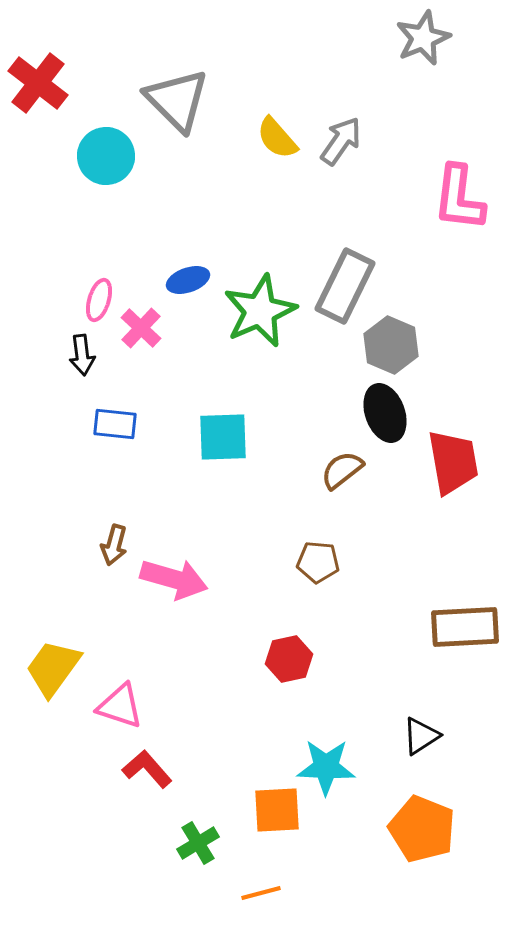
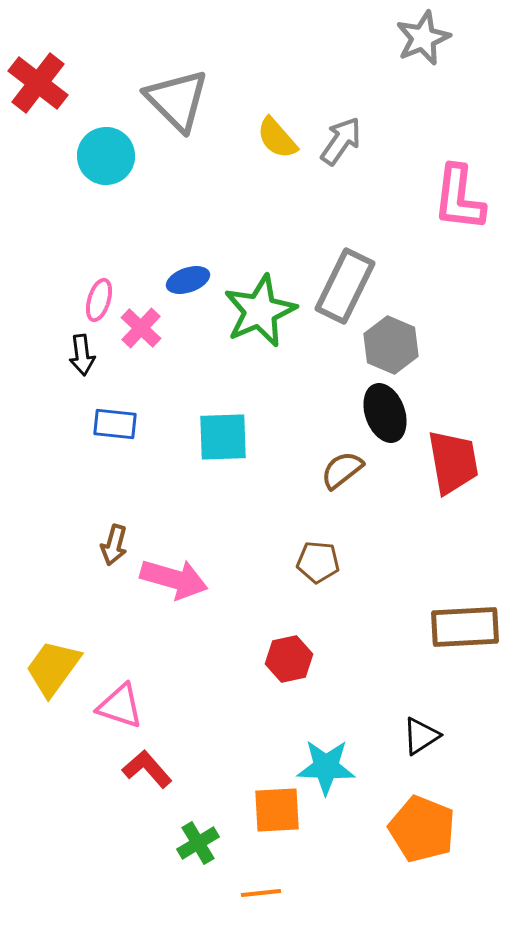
orange line: rotated 9 degrees clockwise
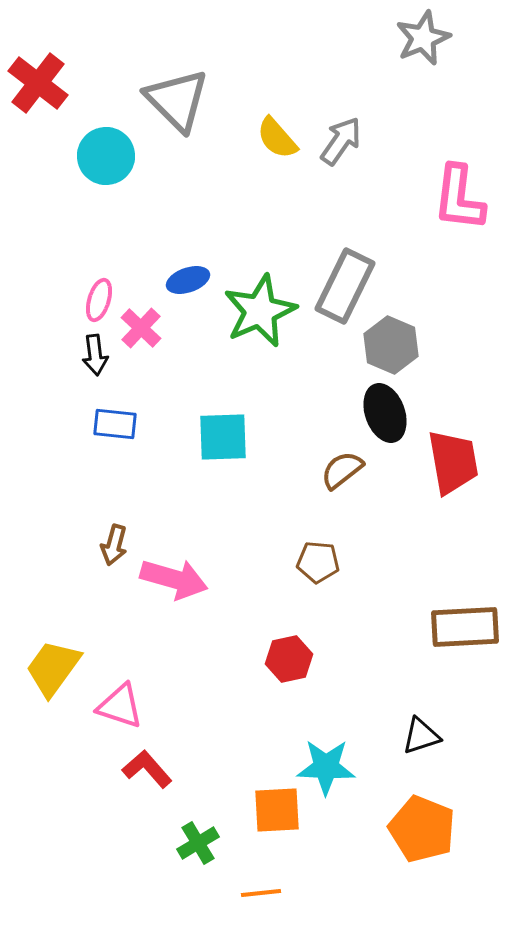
black arrow: moved 13 px right
black triangle: rotated 15 degrees clockwise
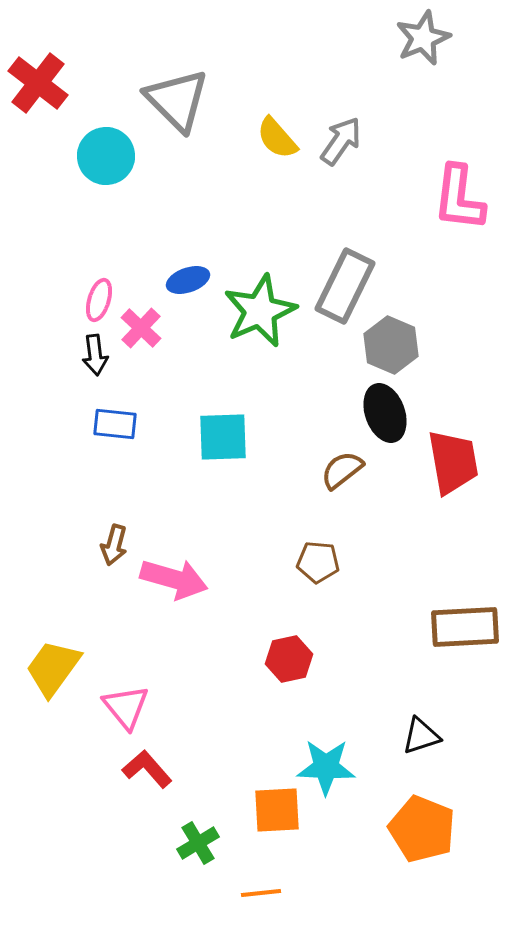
pink triangle: moved 6 px right, 1 px down; rotated 33 degrees clockwise
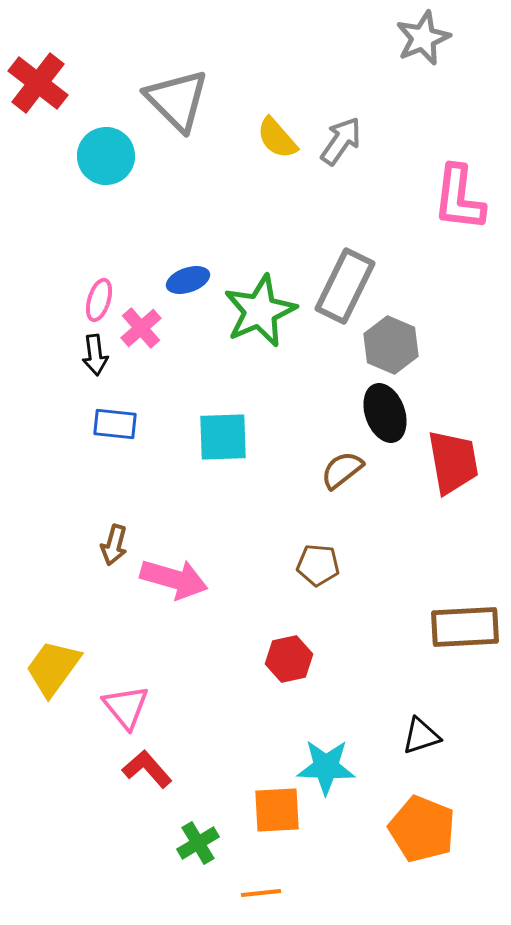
pink cross: rotated 6 degrees clockwise
brown pentagon: moved 3 px down
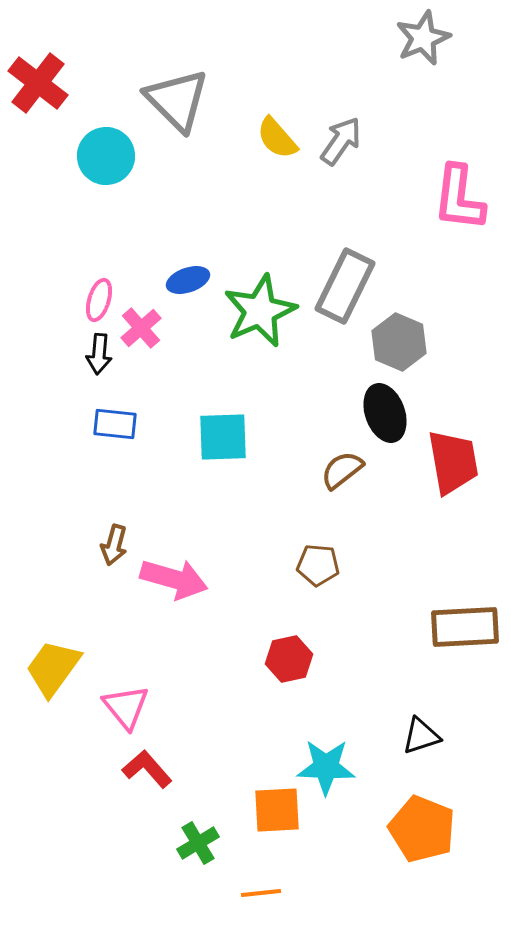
gray hexagon: moved 8 px right, 3 px up
black arrow: moved 4 px right, 1 px up; rotated 12 degrees clockwise
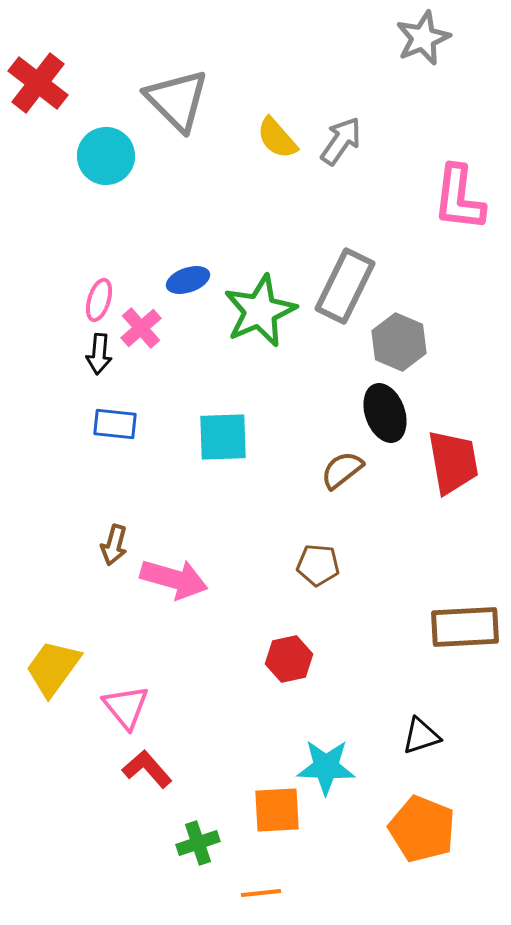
green cross: rotated 12 degrees clockwise
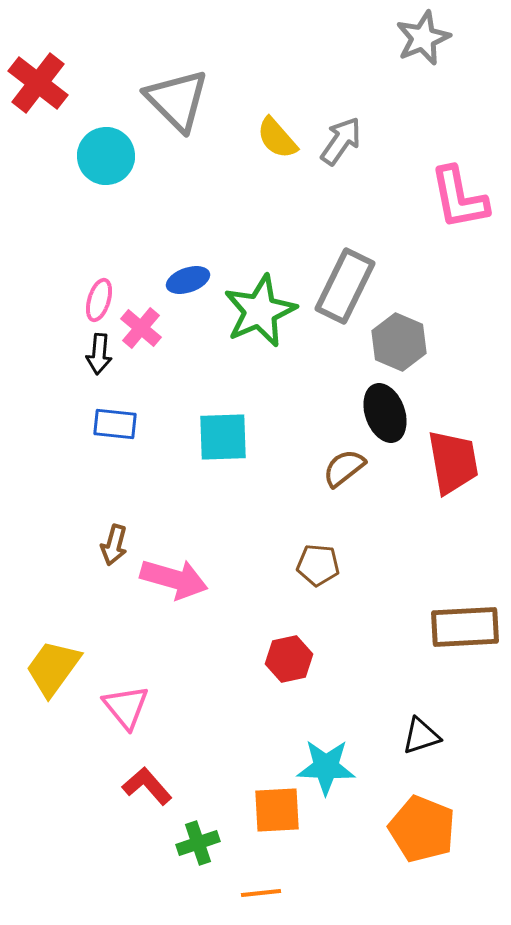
pink L-shape: rotated 18 degrees counterclockwise
pink cross: rotated 9 degrees counterclockwise
brown semicircle: moved 2 px right, 2 px up
red L-shape: moved 17 px down
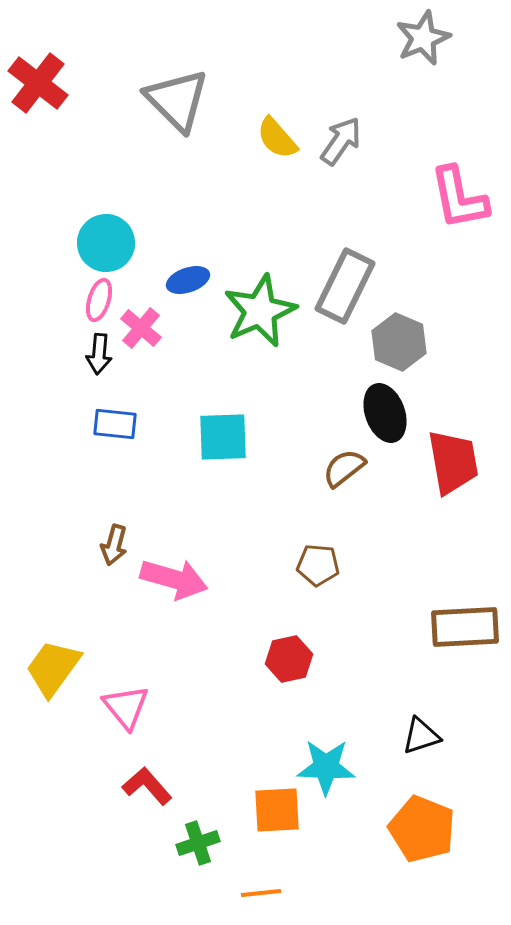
cyan circle: moved 87 px down
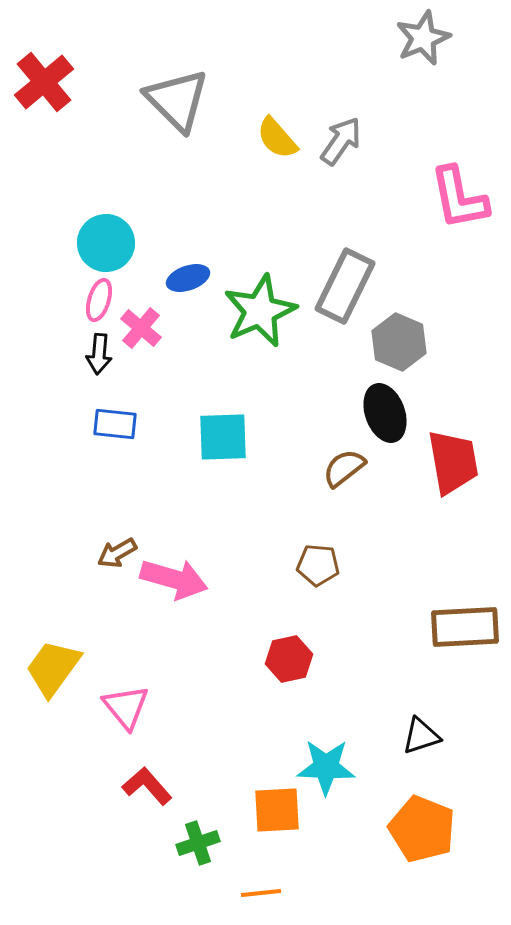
red cross: moved 6 px right, 1 px up; rotated 12 degrees clockwise
blue ellipse: moved 2 px up
brown arrow: moved 3 px right, 8 px down; rotated 45 degrees clockwise
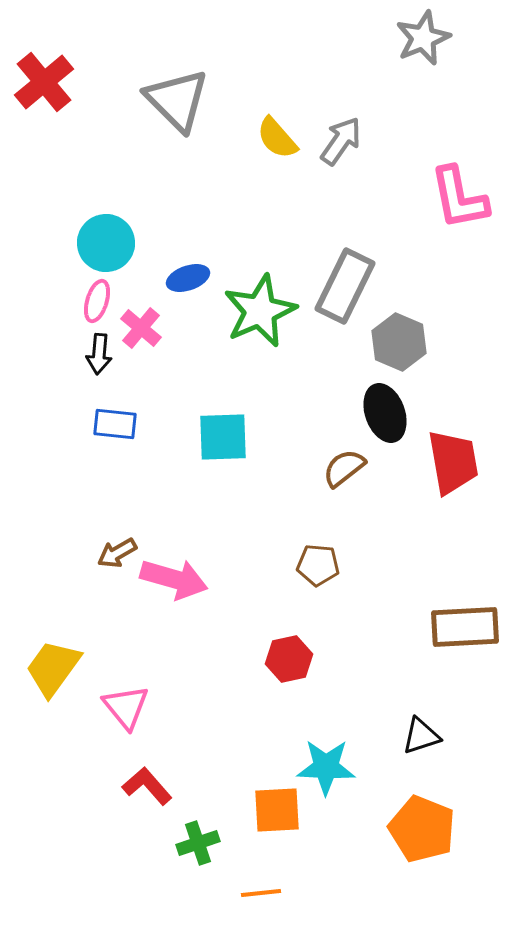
pink ellipse: moved 2 px left, 1 px down
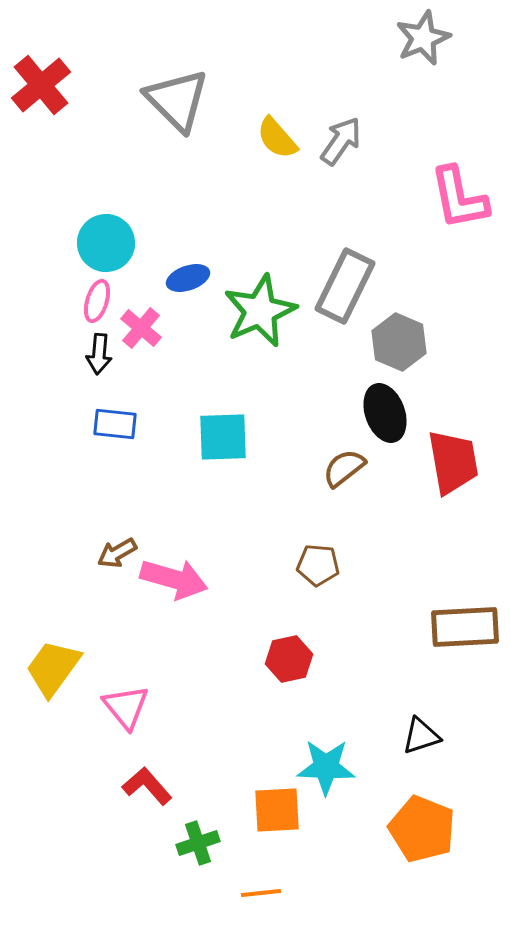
red cross: moved 3 px left, 3 px down
